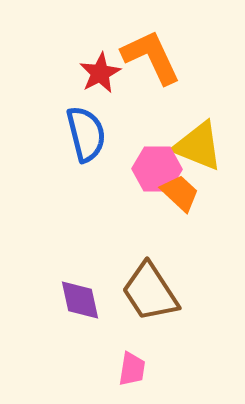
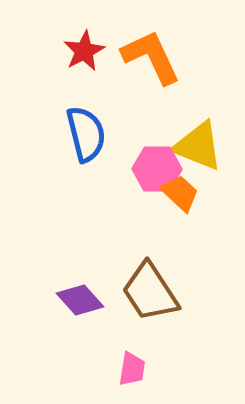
red star: moved 16 px left, 22 px up
purple diamond: rotated 30 degrees counterclockwise
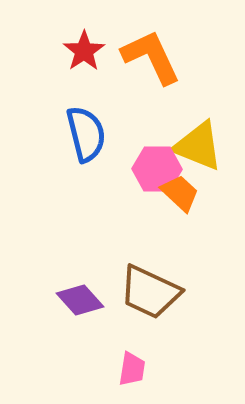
red star: rotated 6 degrees counterclockwise
brown trapezoid: rotated 32 degrees counterclockwise
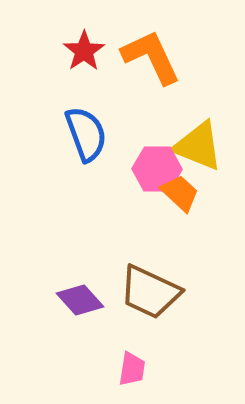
blue semicircle: rotated 6 degrees counterclockwise
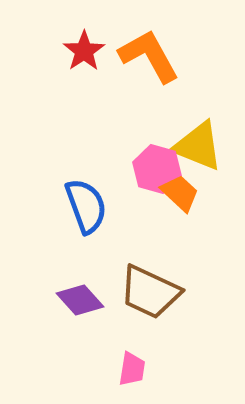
orange L-shape: moved 2 px left, 1 px up; rotated 4 degrees counterclockwise
blue semicircle: moved 72 px down
pink hexagon: rotated 15 degrees clockwise
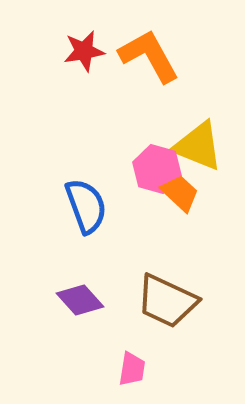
red star: rotated 24 degrees clockwise
brown trapezoid: moved 17 px right, 9 px down
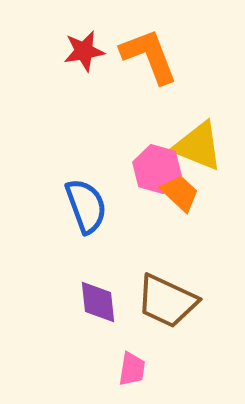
orange L-shape: rotated 8 degrees clockwise
purple diamond: moved 18 px right, 2 px down; rotated 36 degrees clockwise
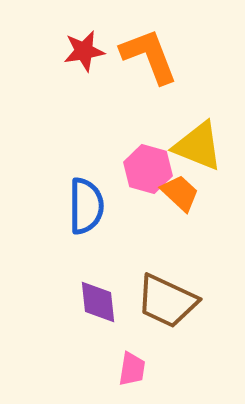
pink hexagon: moved 9 px left
blue semicircle: rotated 20 degrees clockwise
